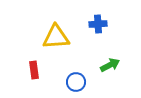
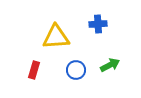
red rectangle: rotated 24 degrees clockwise
blue circle: moved 12 px up
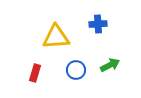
red rectangle: moved 1 px right, 3 px down
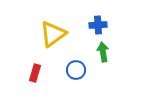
blue cross: moved 1 px down
yellow triangle: moved 3 px left, 3 px up; rotated 32 degrees counterclockwise
green arrow: moved 7 px left, 13 px up; rotated 72 degrees counterclockwise
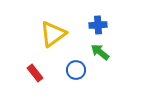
green arrow: moved 3 px left; rotated 42 degrees counterclockwise
red rectangle: rotated 54 degrees counterclockwise
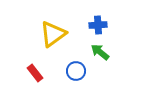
blue circle: moved 1 px down
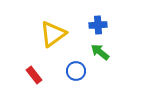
red rectangle: moved 1 px left, 2 px down
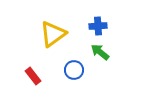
blue cross: moved 1 px down
blue circle: moved 2 px left, 1 px up
red rectangle: moved 1 px left, 1 px down
